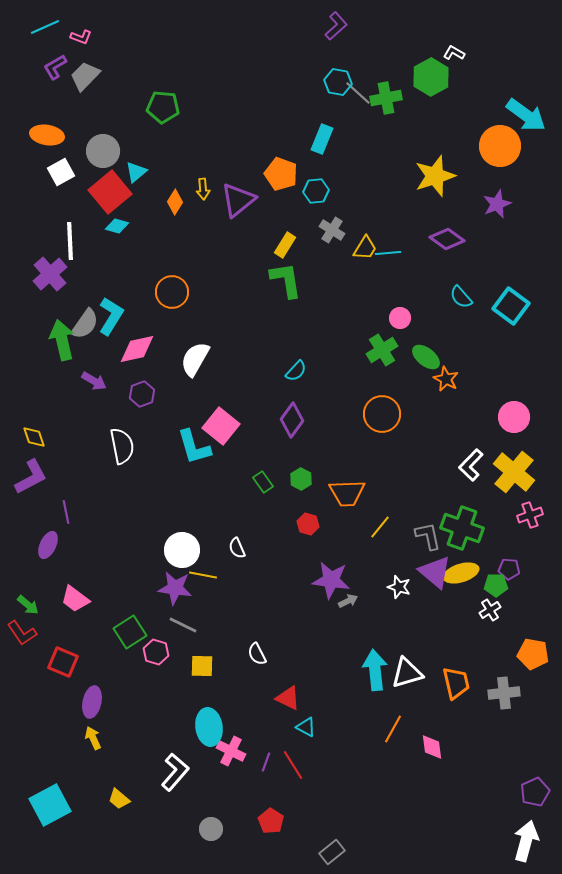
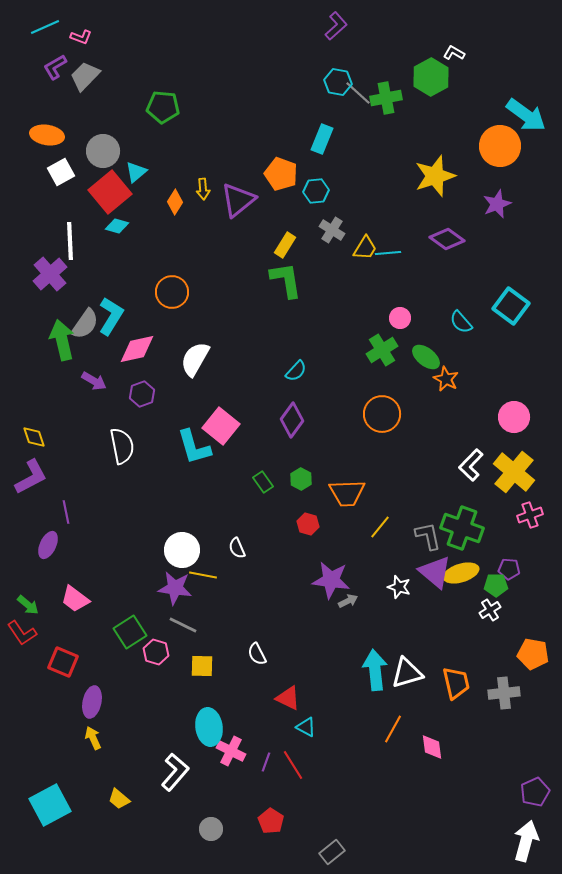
cyan semicircle at (461, 297): moved 25 px down
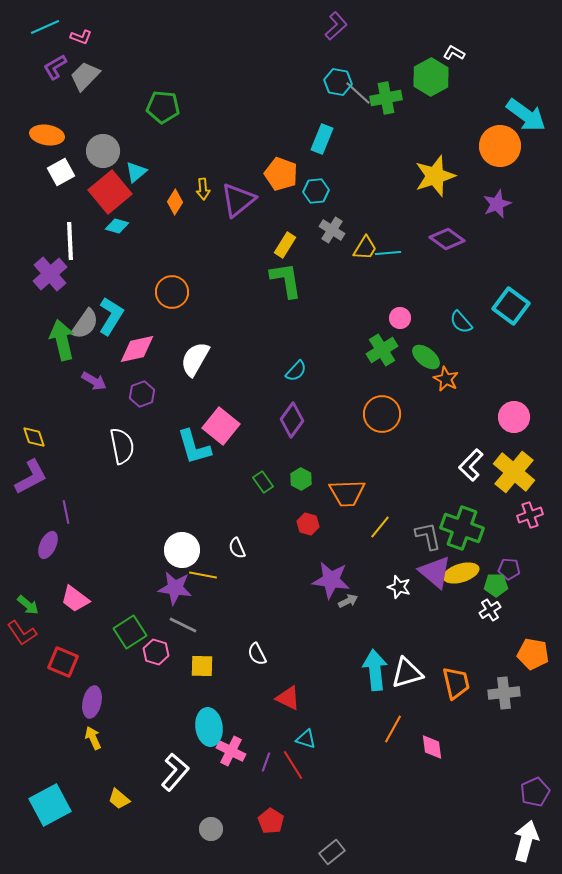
cyan triangle at (306, 727): moved 12 px down; rotated 10 degrees counterclockwise
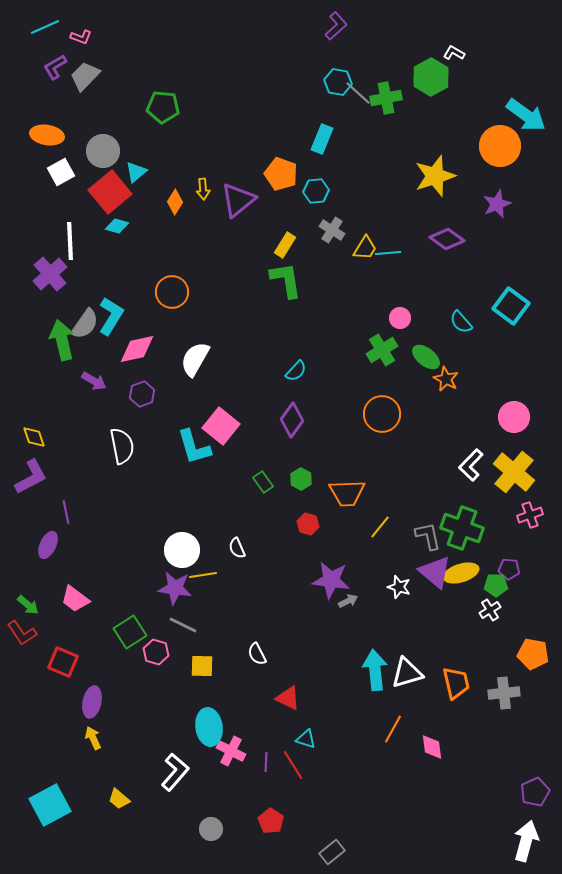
yellow line at (203, 575): rotated 20 degrees counterclockwise
purple line at (266, 762): rotated 18 degrees counterclockwise
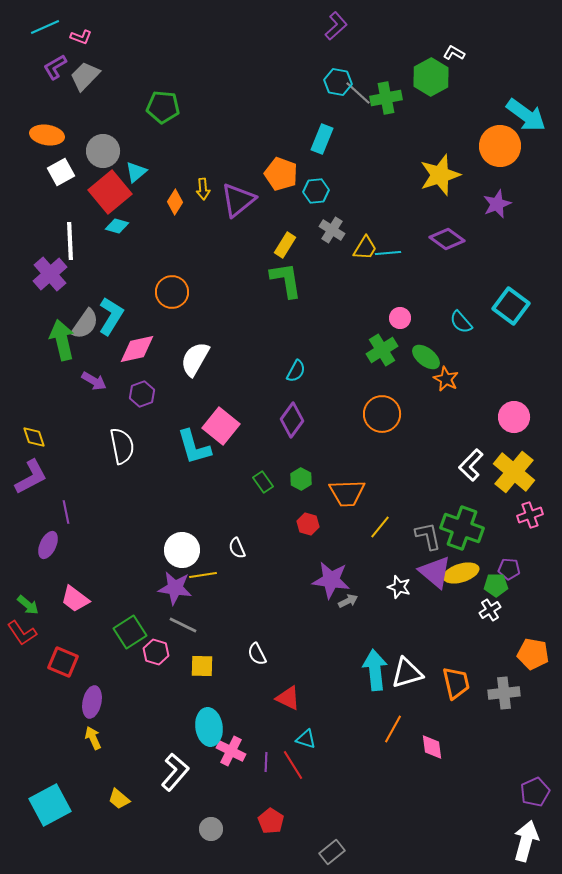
yellow star at (435, 176): moved 5 px right, 1 px up
cyan semicircle at (296, 371): rotated 15 degrees counterclockwise
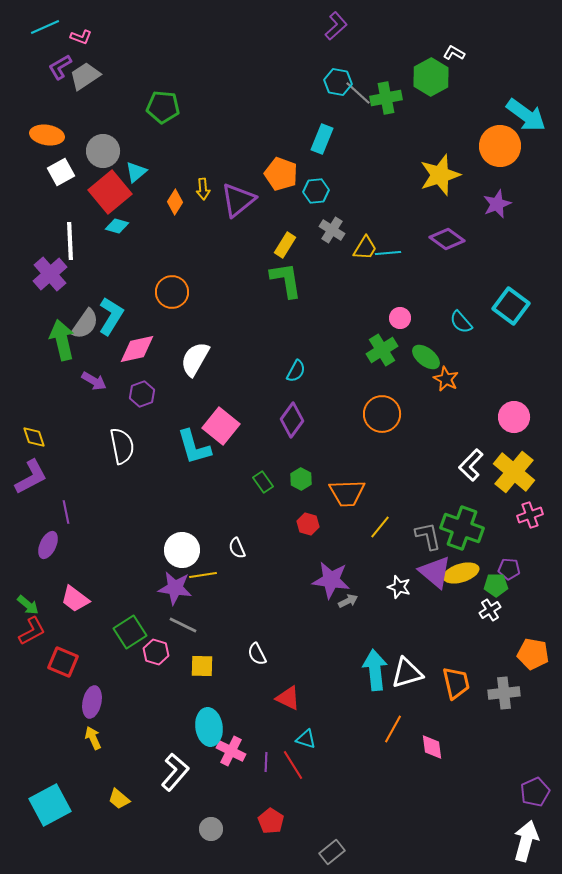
purple L-shape at (55, 67): moved 5 px right
gray trapezoid at (85, 76): rotated 12 degrees clockwise
red L-shape at (22, 633): moved 10 px right, 2 px up; rotated 84 degrees counterclockwise
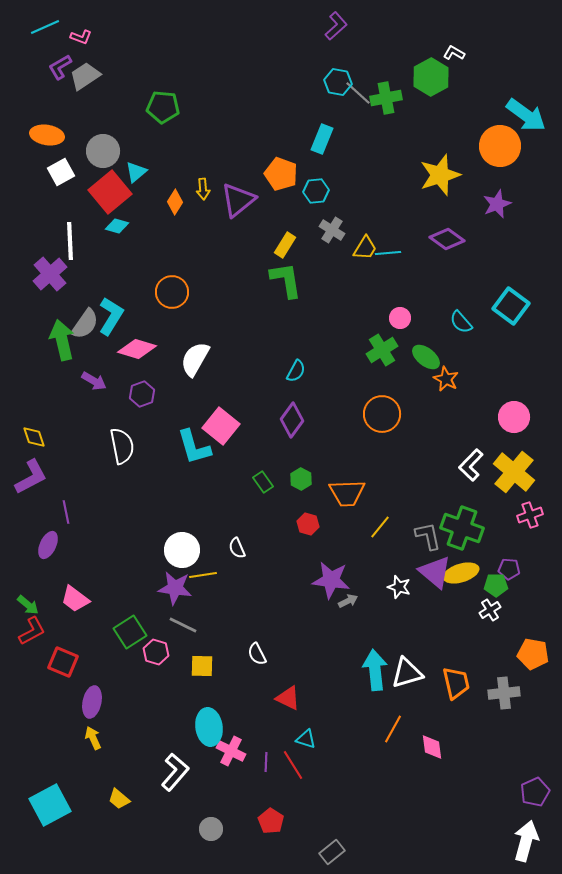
pink diamond at (137, 349): rotated 30 degrees clockwise
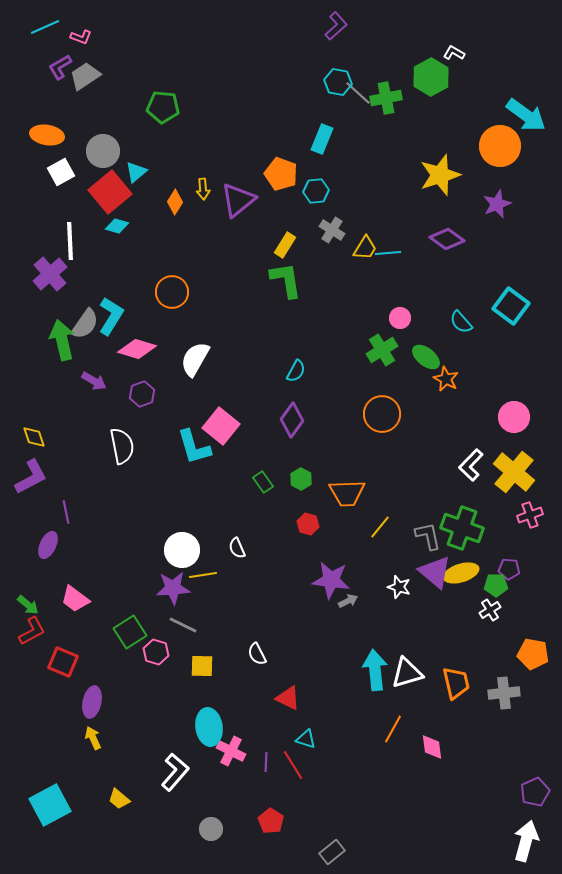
purple star at (175, 588): moved 2 px left; rotated 12 degrees counterclockwise
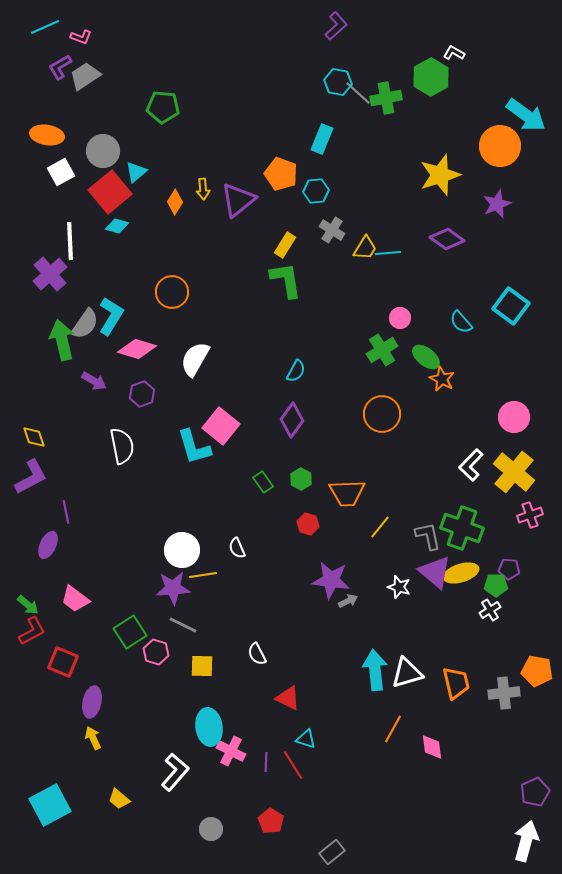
orange star at (446, 379): moved 4 px left
orange pentagon at (533, 654): moved 4 px right, 17 px down
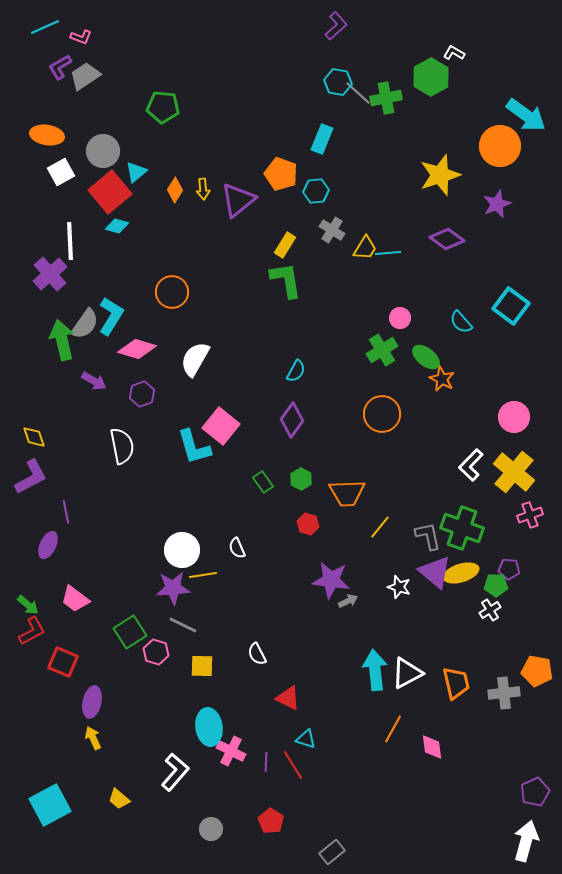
orange diamond at (175, 202): moved 12 px up
white triangle at (407, 673): rotated 12 degrees counterclockwise
